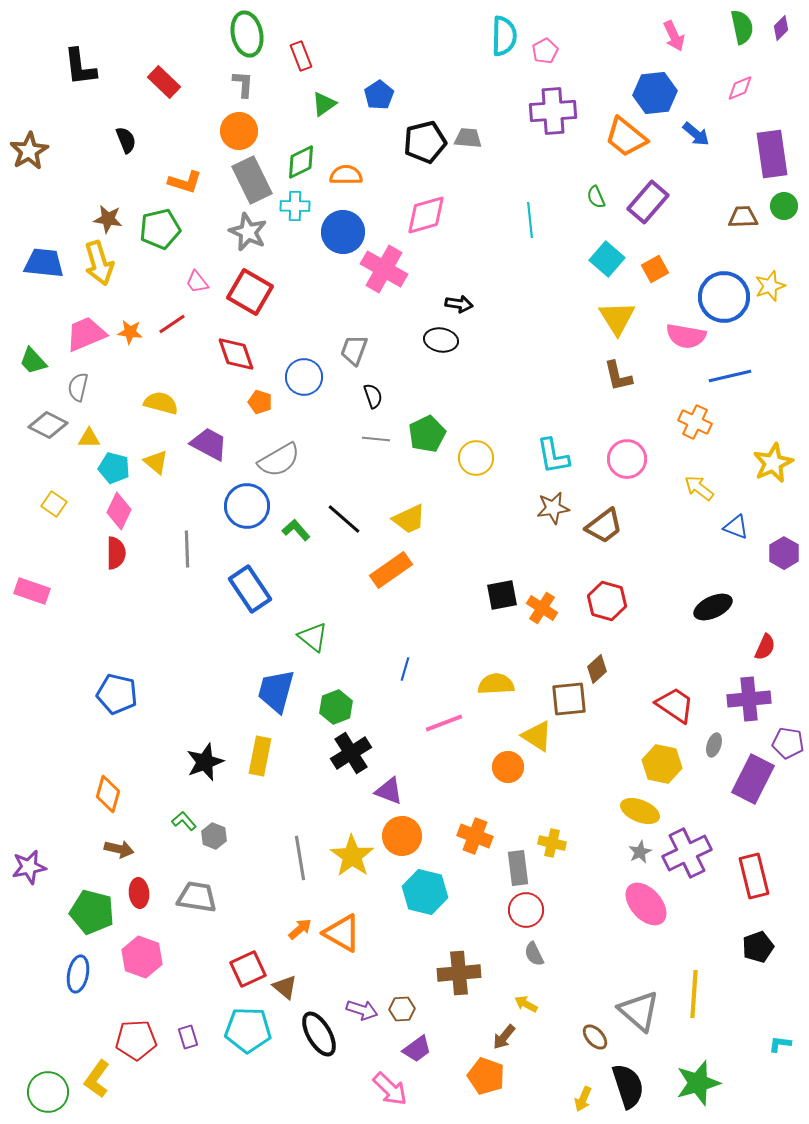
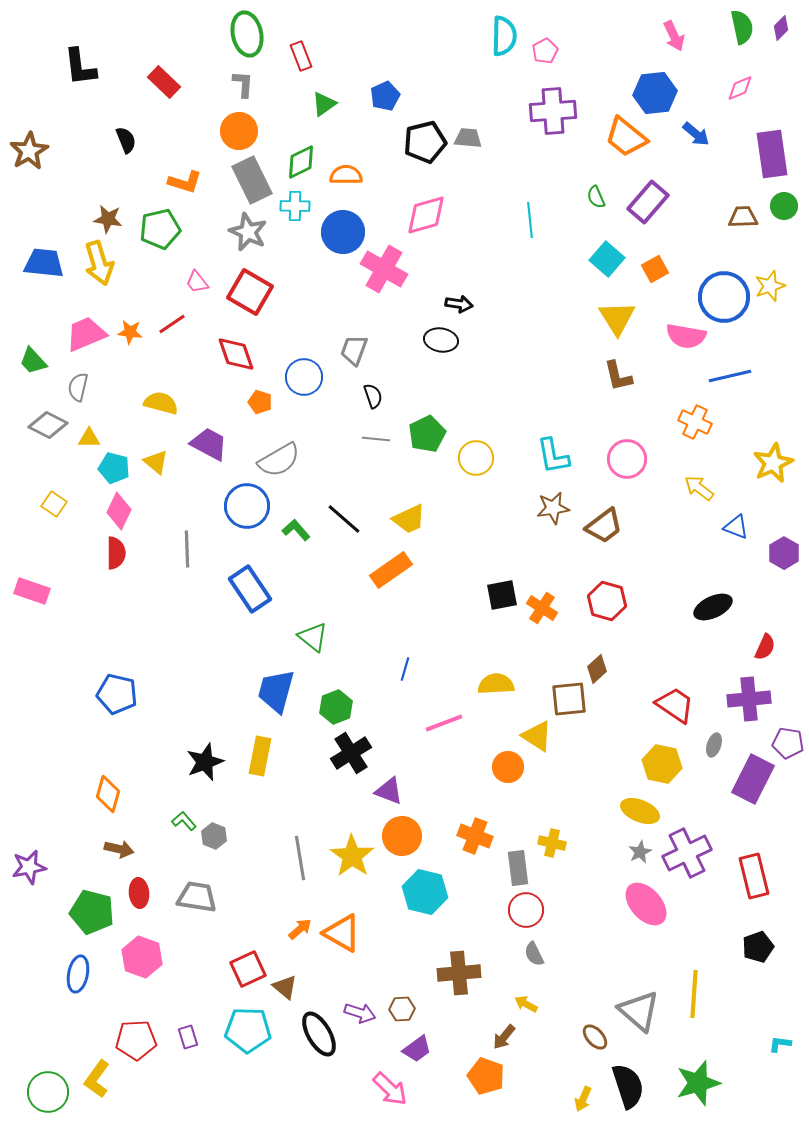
blue pentagon at (379, 95): moved 6 px right, 1 px down; rotated 8 degrees clockwise
purple arrow at (362, 1010): moved 2 px left, 3 px down
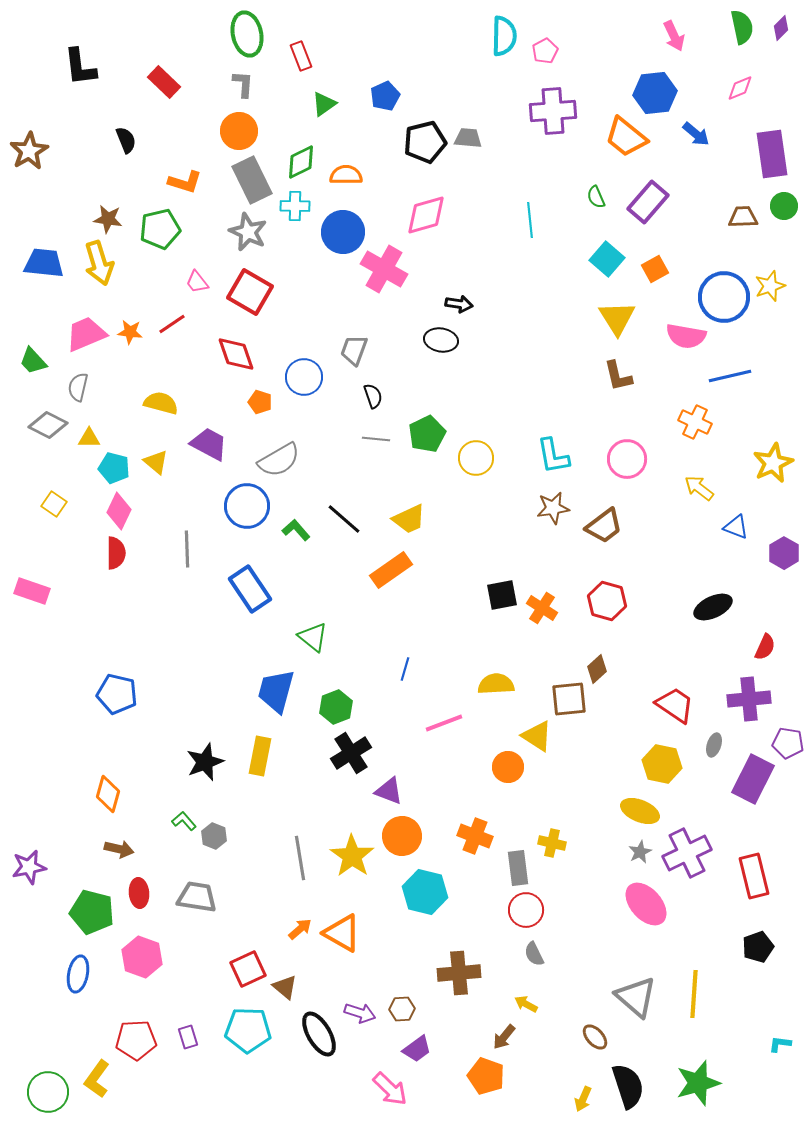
gray triangle at (639, 1011): moved 3 px left, 14 px up
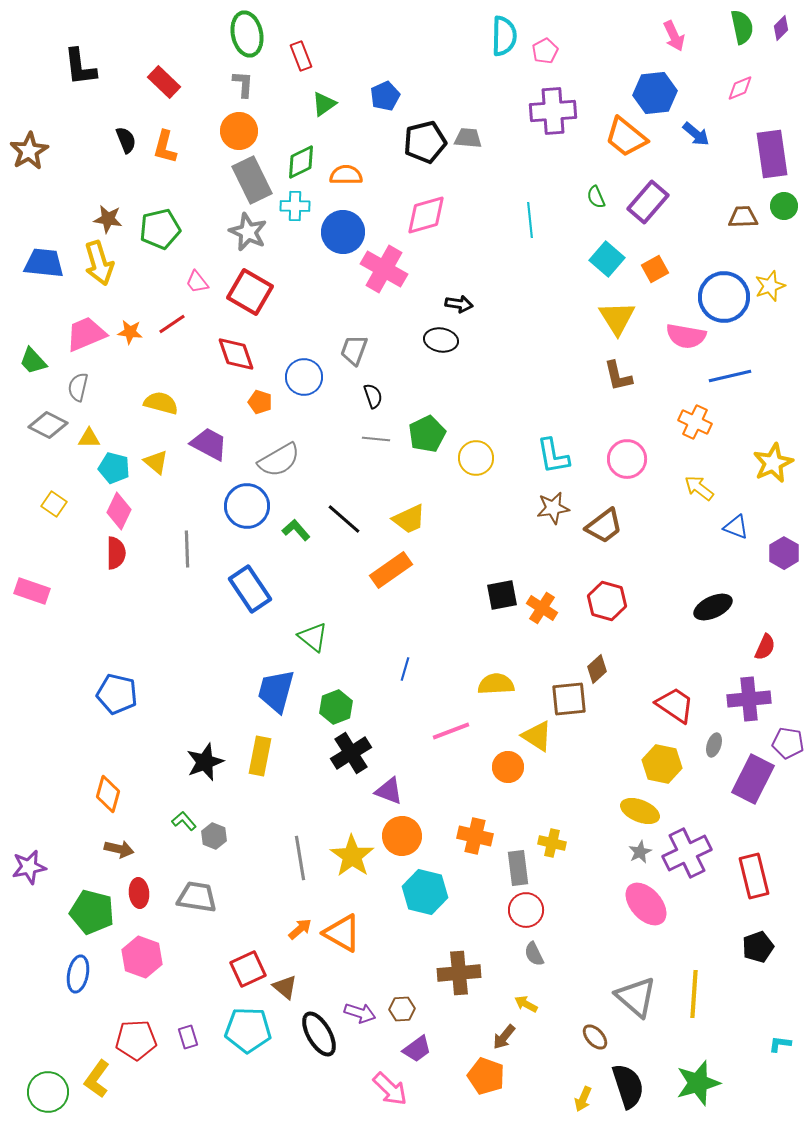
orange L-shape at (185, 182): moved 20 px left, 35 px up; rotated 88 degrees clockwise
pink line at (444, 723): moved 7 px right, 8 px down
orange cross at (475, 836): rotated 8 degrees counterclockwise
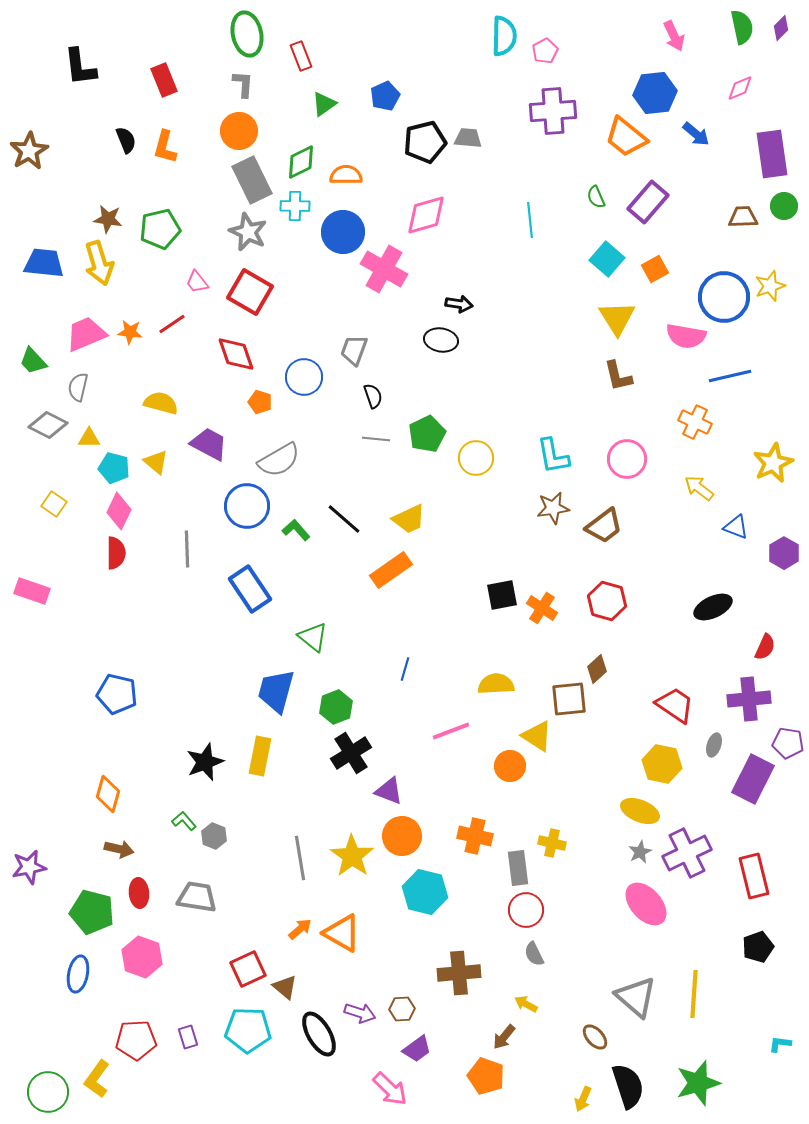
red rectangle at (164, 82): moved 2 px up; rotated 24 degrees clockwise
orange circle at (508, 767): moved 2 px right, 1 px up
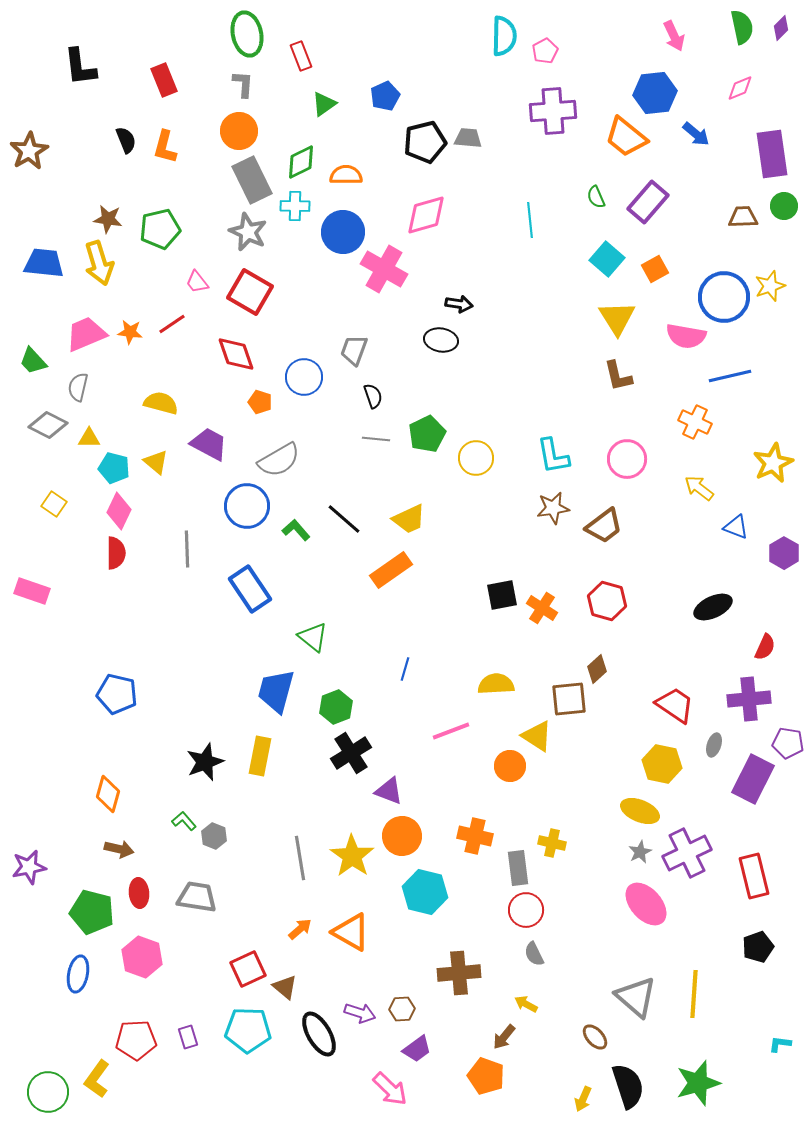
orange triangle at (342, 933): moved 9 px right, 1 px up
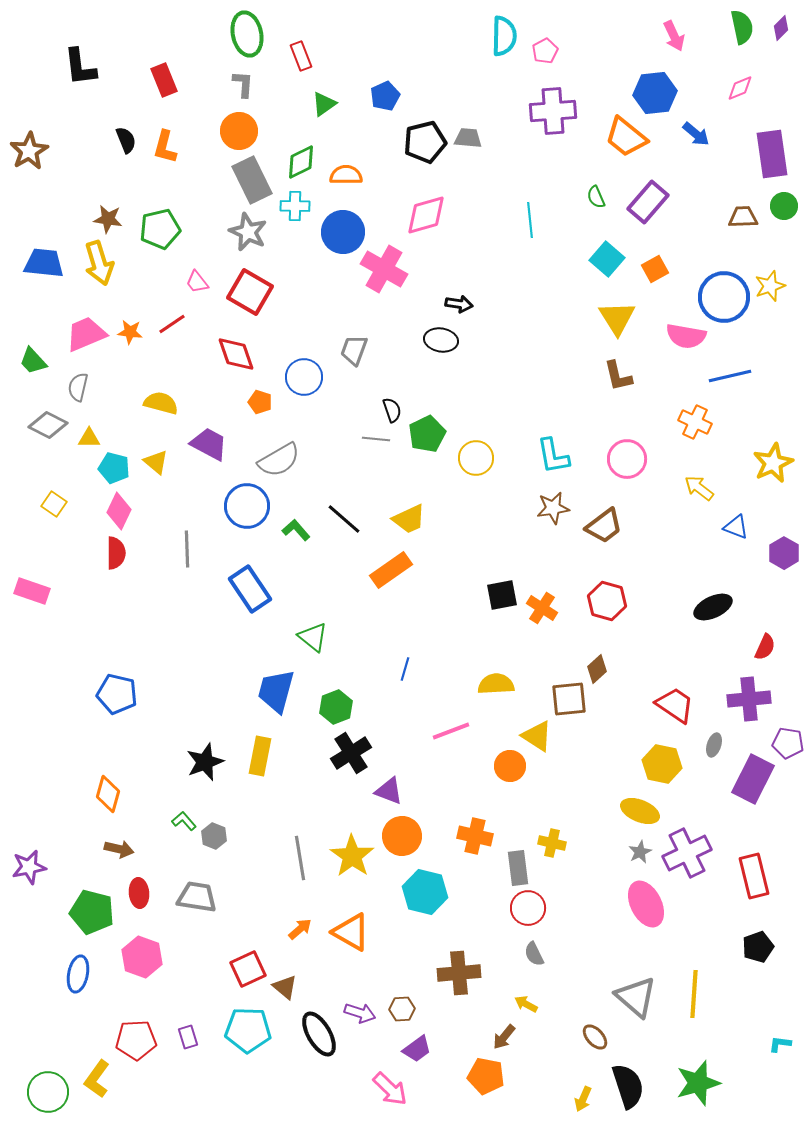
black semicircle at (373, 396): moved 19 px right, 14 px down
pink ellipse at (646, 904): rotated 15 degrees clockwise
red circle at (526, 910): moved 2 px right, 2 px up
orange pentagon at (486, 1076): rotated 9 degrees counterclockwise
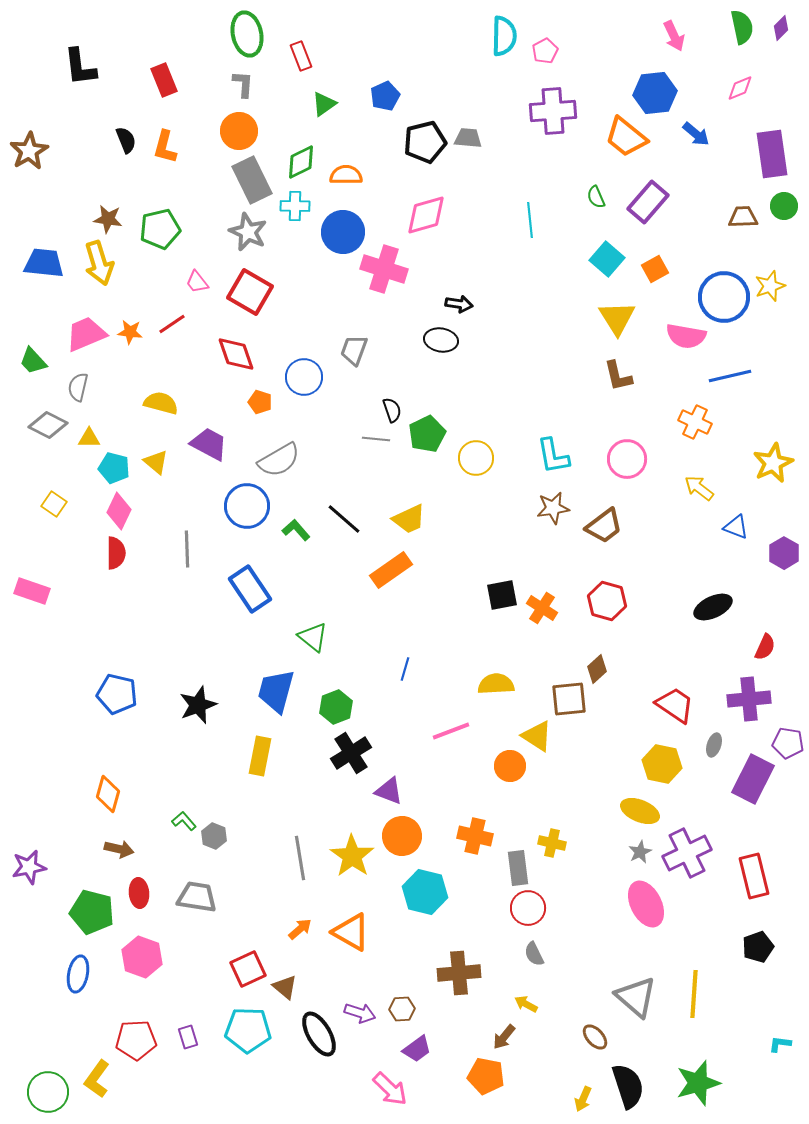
pink cross at (384, 269): rotated 12 degrees counterclockwise
black star at (205, 762): moved 7 px left, 57 px up
